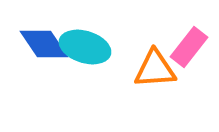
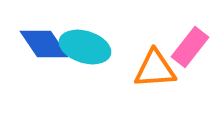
pink rectangle: moved 1 px right
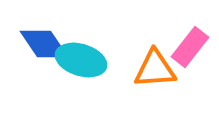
cyan ellipse: moved 4 px left, 13 px down
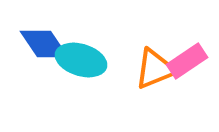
pink rectangle: moved 3 px left, 14 px down; rotated 18 degrees clockwise
orange triangle: rotated 18 degrees counterclockwise
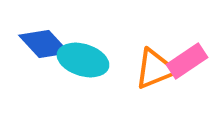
blue diamond: rotated 9 degrees counterclockwise
cyan ellipse: moved 2 px right
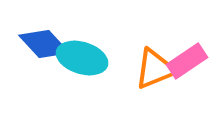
cyan ellipse: moved 1 px left, 2 px up
